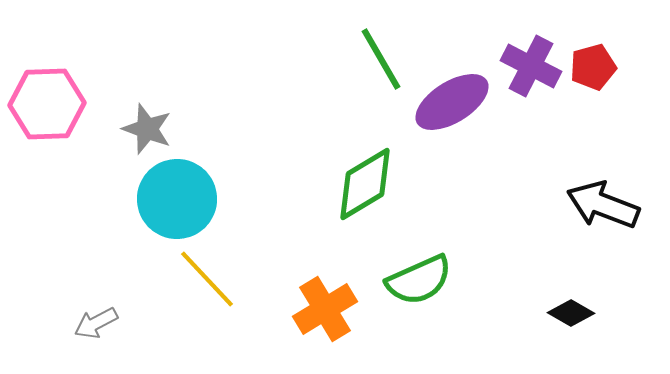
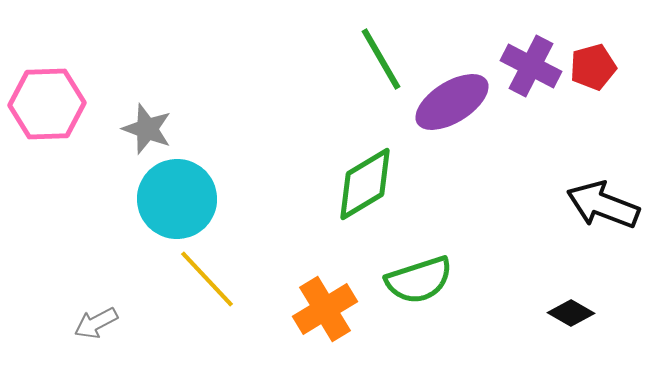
green semicircle: rotated 6 degrees clockwise
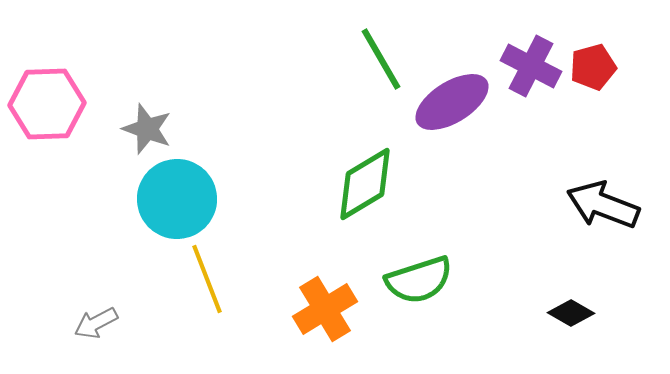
yellow line: rotated 22 degrees clockwise
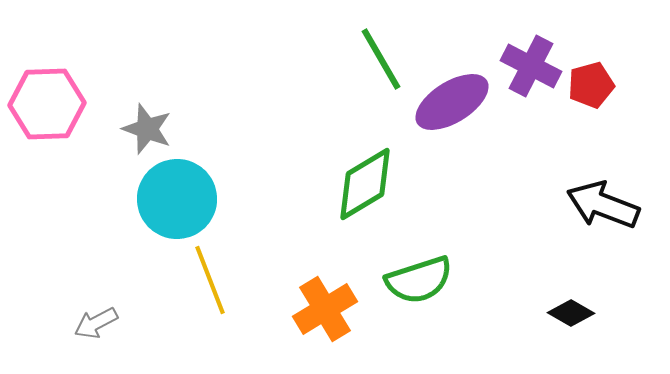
red pentagon: moved 2 px left, 18 px down
yellow line: moved 3 px right, 1 px down
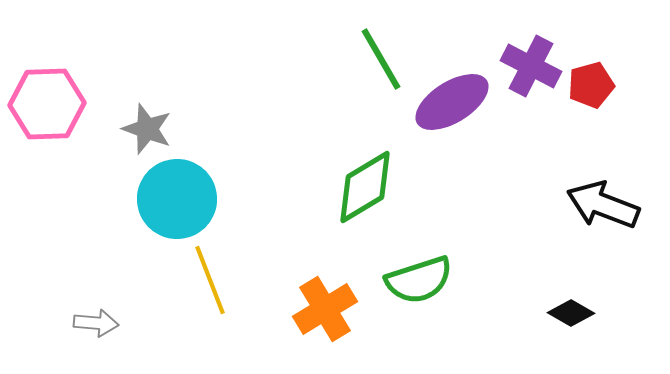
green diamond: moved 3 px down
gray arrow: rotated 147 degrees counterclockwise
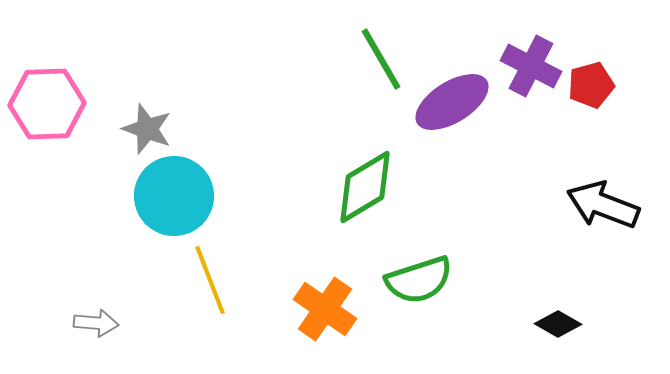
cyan circle: moved 3 px left, 3 px up
orange cross: rotated 24 degrees counterclockwise
black diamond: moved 13 px left, 11 px down
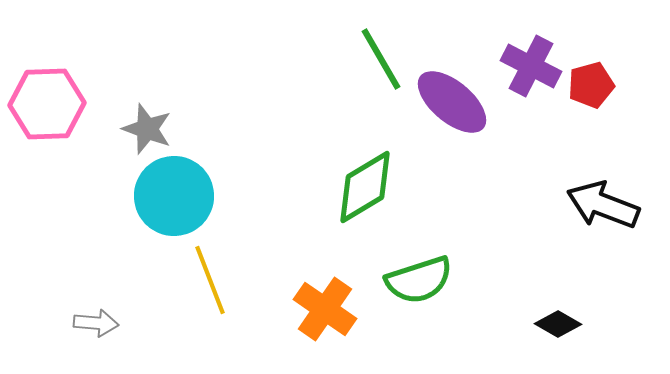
purple ellipse: rotated 72 degrees clockwise
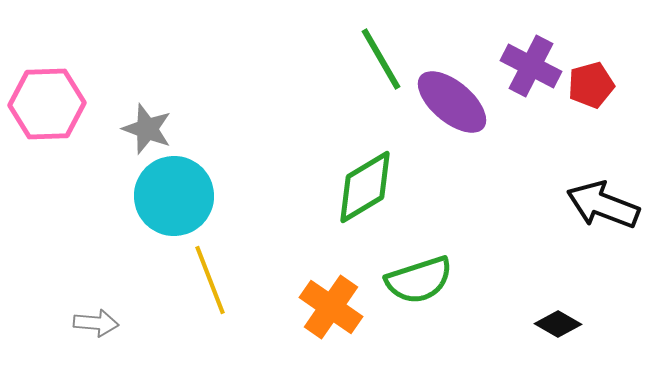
orange cross: moved 6 px right, 2 px up
